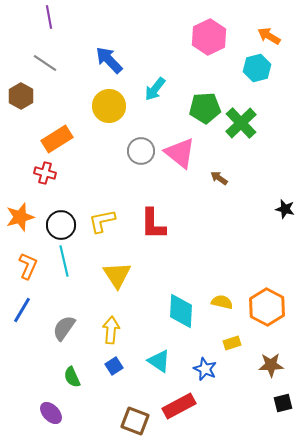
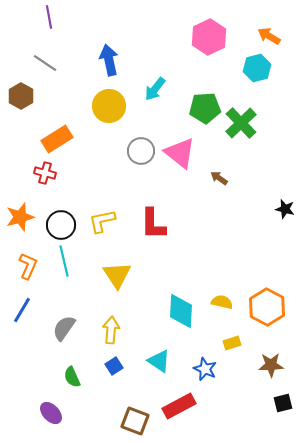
blue arrow: rotated 32 degrees clockwise
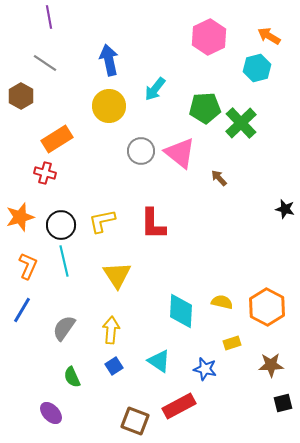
brown arrow: rotated 12 degrees clockwise
blue star: rotated 10 degrees counterclockwise
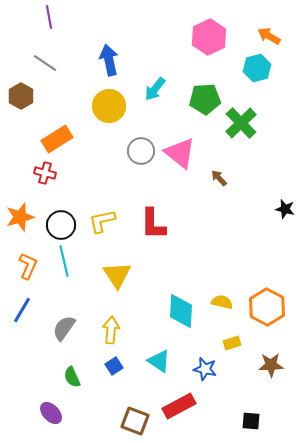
green pentagon: moved 9 px up
black square: moved 32 px left, 18 px down; rotated 18 degrees clockwise
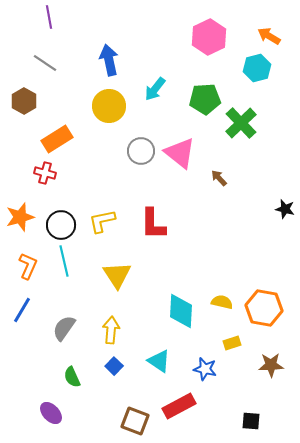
brown hexagon: moved 3 px right, 5 px down
orange hexagon: moved 3 px left, 1 px down; rotated 18 degrees counterclockwise
blue square: rotated 12 degrees counterclockwise
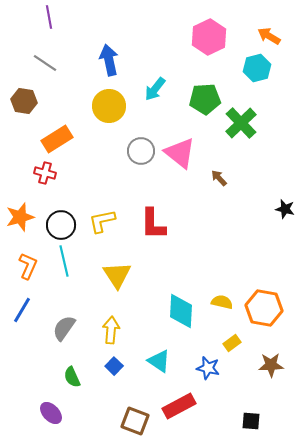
brown hexagon: rotated 20 degrees counterclockwise
yellow rectangle: rotated 18 degrees counterclockwise
blue star: moved 3 px right, 1 px up
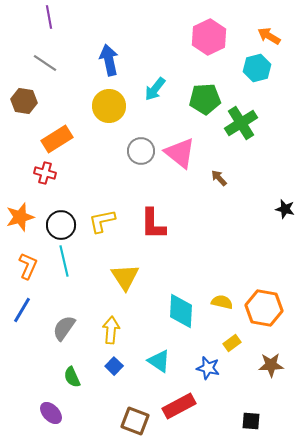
green cross: rotated 12 degrees clockwise
yellow triangle: moved 8 px right, 2 px down
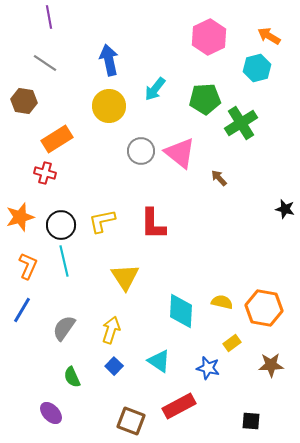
yellow arrow: rotated 12 degrees clockwise
brown square: moved 4 px left
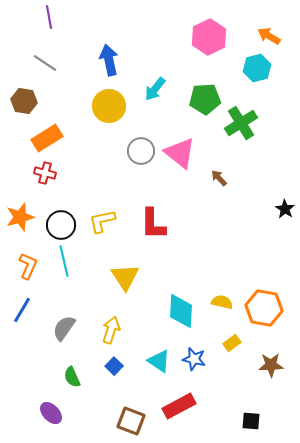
orange rectangle: moved 10 px left, 1 px up
black star: rotated 18 degrees clockwise
blue star: moved 14 px left, 9 px up
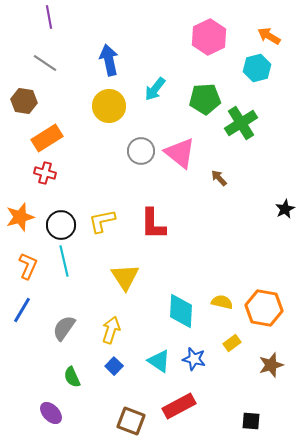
black star: rotated 12 degrees clockwise
brown star: rotated 15 degrees counterclockwise
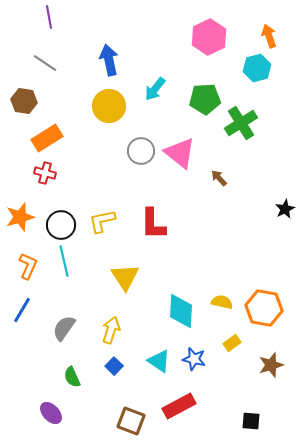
orange arrow: rotated 40 degrees clockwise
